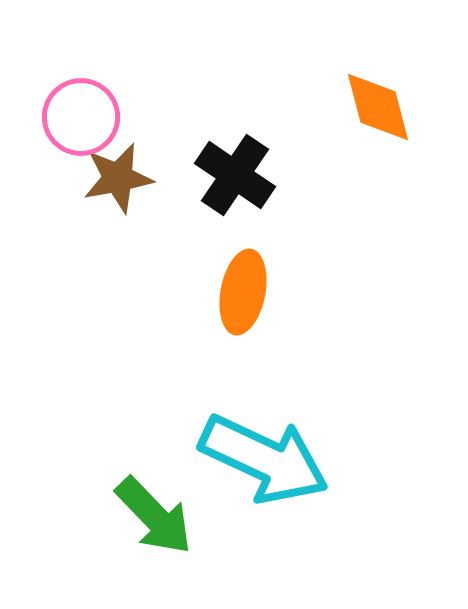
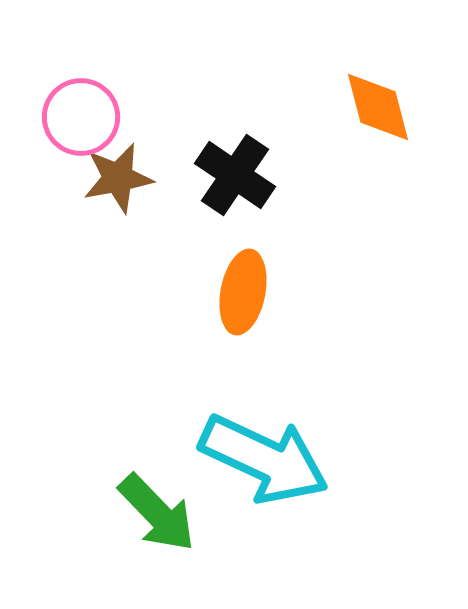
green arrow: moved 3 px right, 3 px up
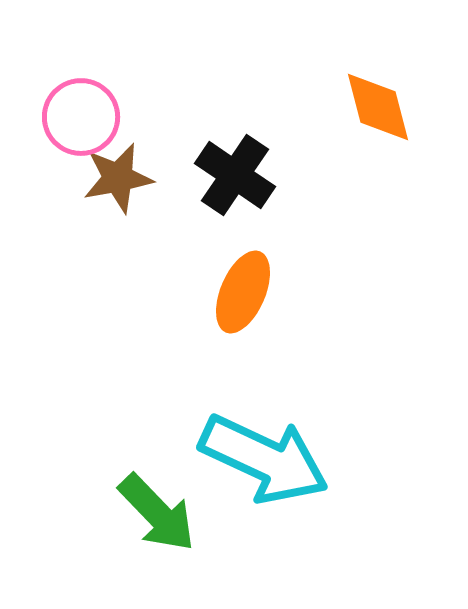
orange ellipse: rotated 12 degrees clockwise
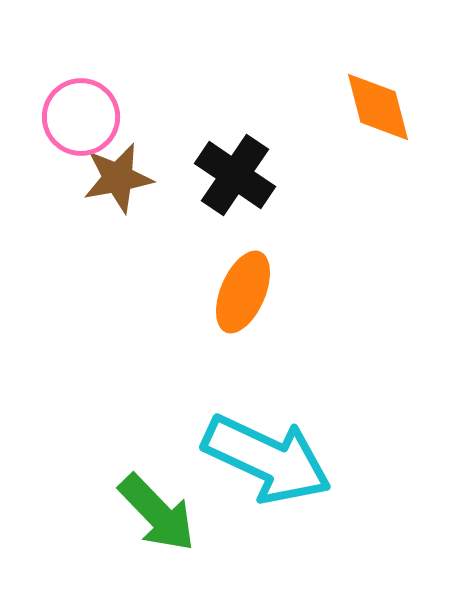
cyan arrow: moved 3 px right
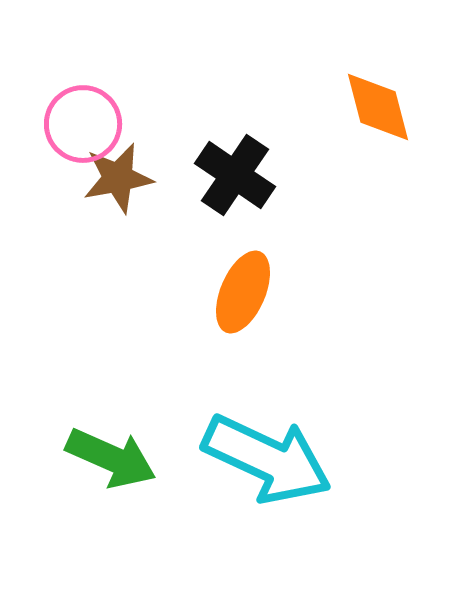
pink circle: moved 2 px right, 7 px down
green arrow: moved 46 px left, 55 px up; rotated 22 degrees counterclockwise
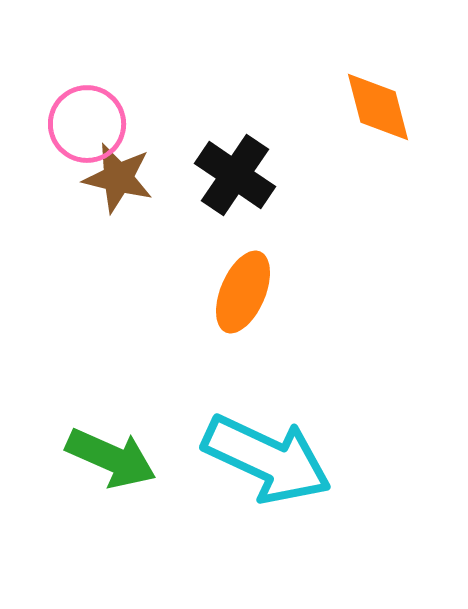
pink circle: moved 4 px right
brown star: rotated 24 degrees clockwise
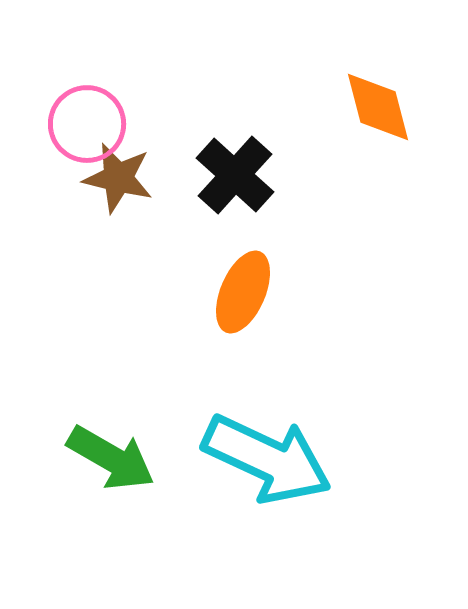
black cross: rotated 8 degrees clockwise
green arrow: rotated 6 degrees clockwise
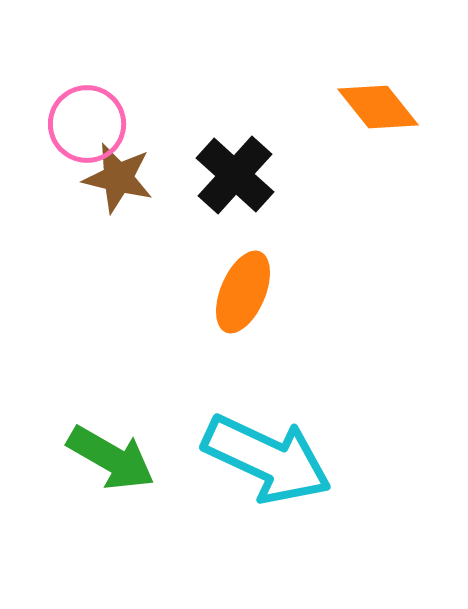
orange diamond: rotated 24 degrees counterclockwise
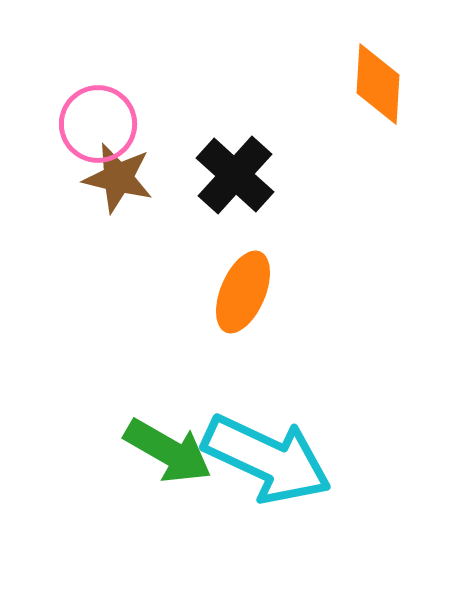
orange diamond: moved 23 px up; rotated 42 degrees clockwise
pink circle: moved 11 px right
green arrow: moved 57 px right, 7 px up
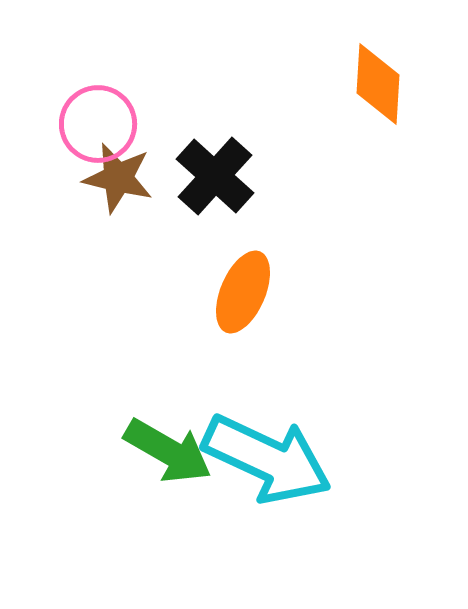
black cross: moved 20 px left, 1 px down
